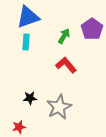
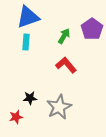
red star: moved 3 px left, 10 px up
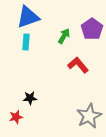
red L-shape: moved 12 px right
gray star: moved 30 px right, 9 px down
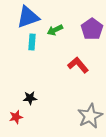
green arrow: moved 9 px left, 6 px up; rotated 147 degrees counterclockwise
cyan rectangle: moved 6 px right
gray star: moved 1 px right
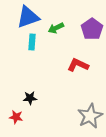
green arrow: moved 1 px right, 2 px up
red L-shape: rotated 25 degrees counterclockwise
red star: rotated 24 degrees clockwise
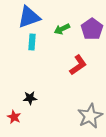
blue triangle: moved 1 px right
green arrow: moved 6 px right, 1 px down
red L-shape: rotated 120 degrees clockwise
red star: moved 2 px left; rotated 16 degrees clockwise
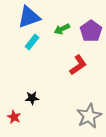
purple pentagon: moved 1 px left, 2 px down
cyan rectangle: rotated 35 degrees clockwise
black star: moved 2 px right
gray star: moved 1 px left
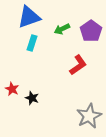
cyan rectangle: moved 1 px down; rotated 21 degrees counterclockwise
black star: rotated 24 degrees clockwise
red star: moved 2 px left, 28 px up
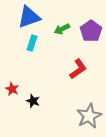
red L-shape: moved 4 px down
black star: moved 1 px right, 3 px down
